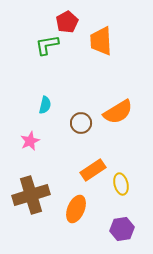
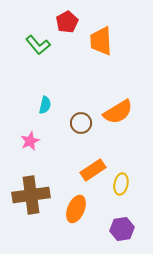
green L-shape: moved 9 px left; rotated 120 degrees counterclockwise
yellow ellipse: rotated 25 degrees clockwise
brown cross: rotated 9 degrees clockwise
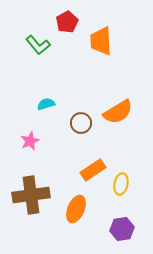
cyan semicircle: moved 1 px right, 1 px up; rotated 120 degrees counterclockwise
